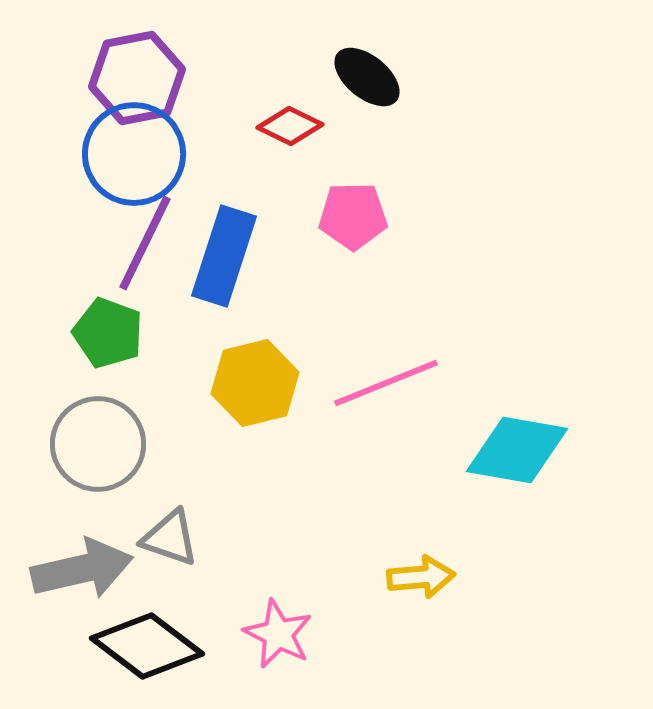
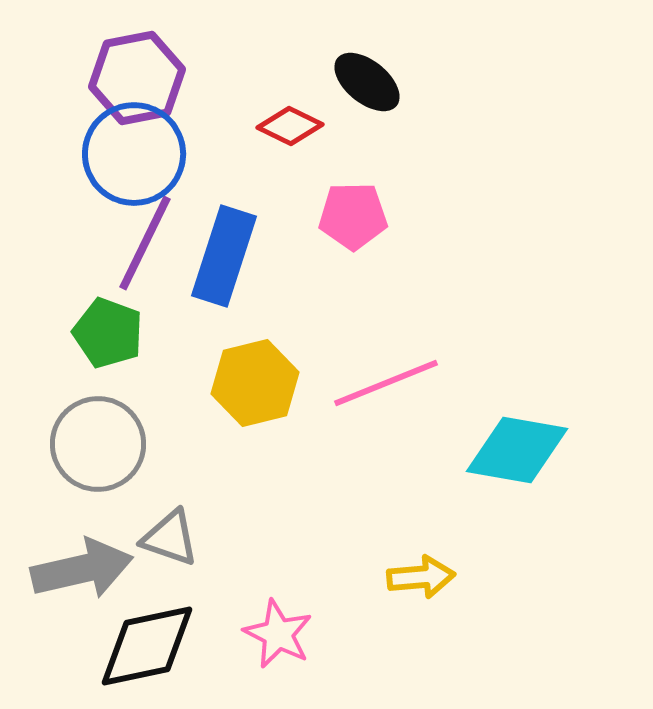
black ellipse: moved 5 px down
black diamond: rotated 49 degrees counterclockwise
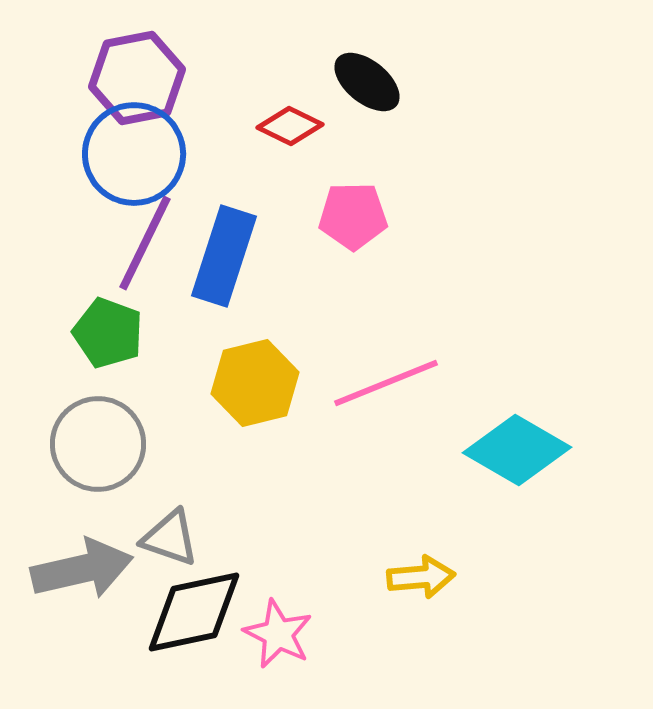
cyan diamond: rotated 20 degrees clockwise
black diamond: moved 47 px right, 34 px up
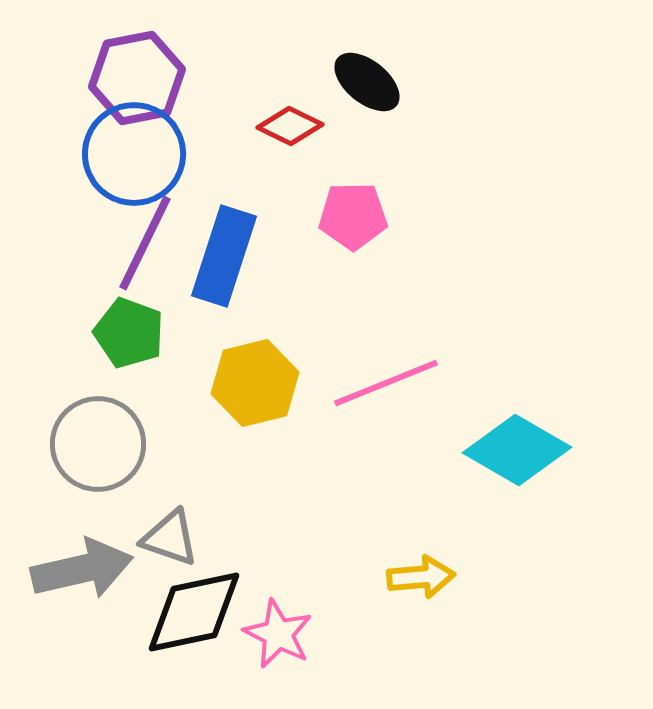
green pentagon: moved 21 px right
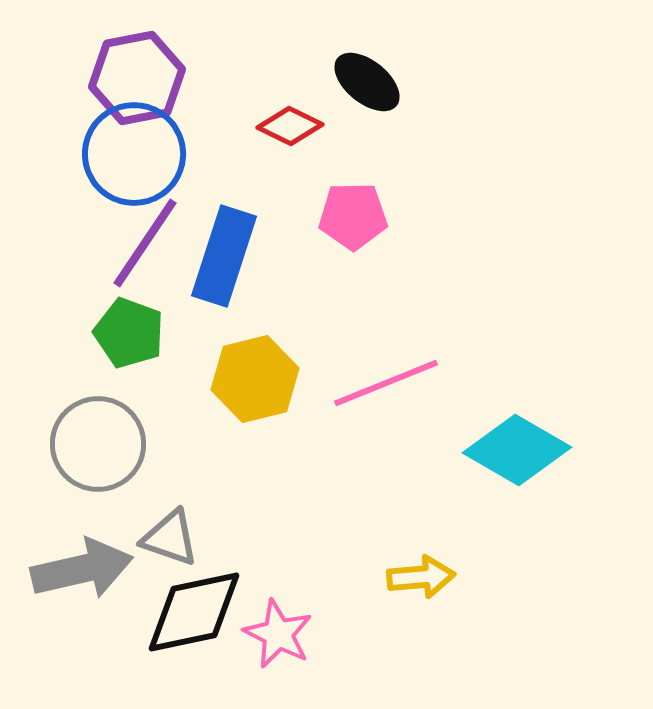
purple line: rotated 8 degrees clockwise
yellow hexagon: moved 4 px up
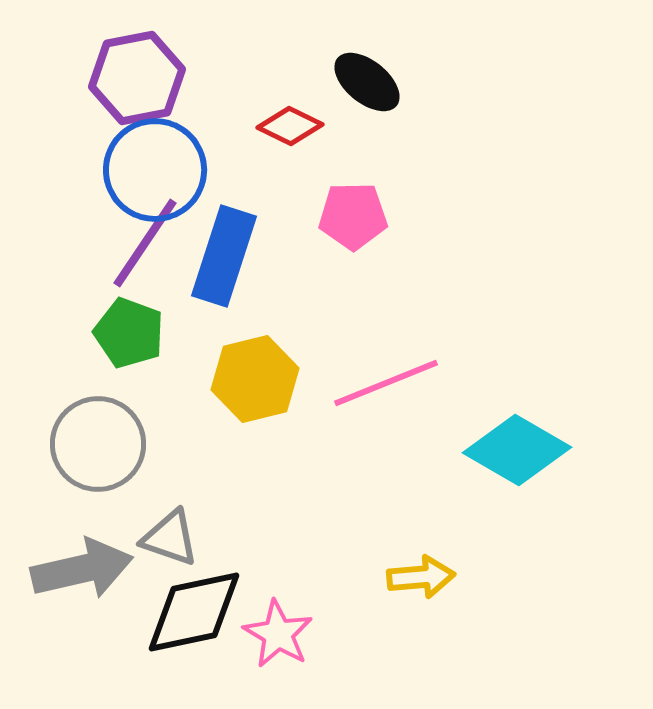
blue circle: moved 21 px right, 16 px down
pink star: rotated 4 degrees clockwise
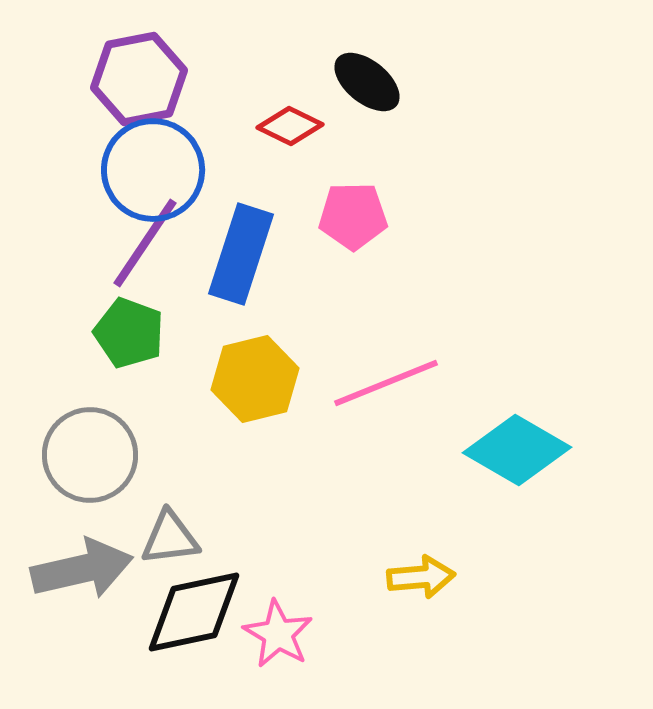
purple hexagon: moved 2 px right, 1 px down
blue circle: moved 2 px left
blue rectangle: moved 17 px right, 2 px up
gray circle: moved 8 px left, 11 px down
gray triangle: rotated 26 degrees counterclockwise
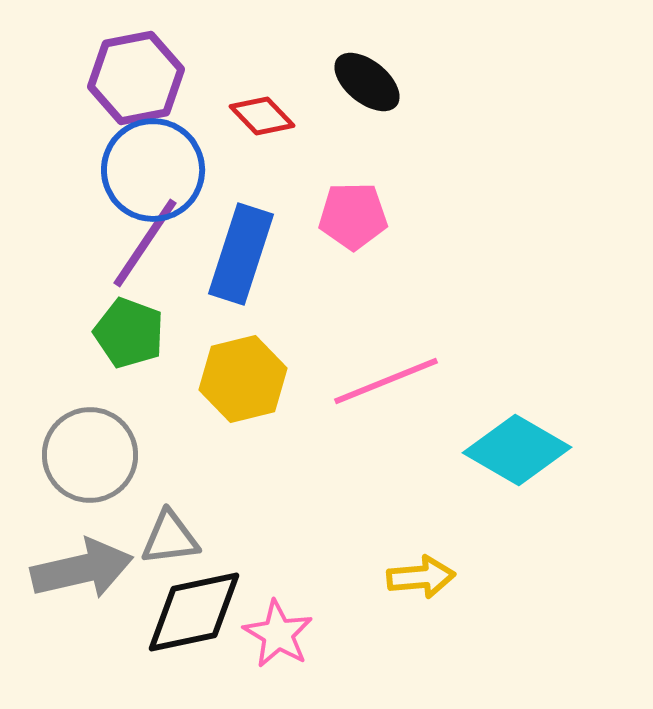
purple hexagon: moved 3 px left, 1 px up
red diamond: moved 28 px left, 10 px up; rotated 20 degrees clockwise
yellow hexagon: moved 12 px left
pink line: moved 2 px up
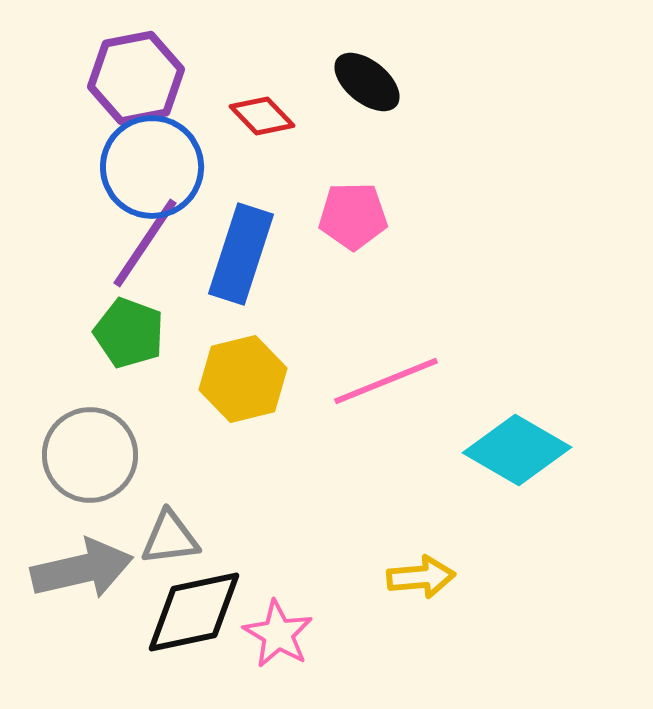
blue circle: moved 1 px left, 3 px up
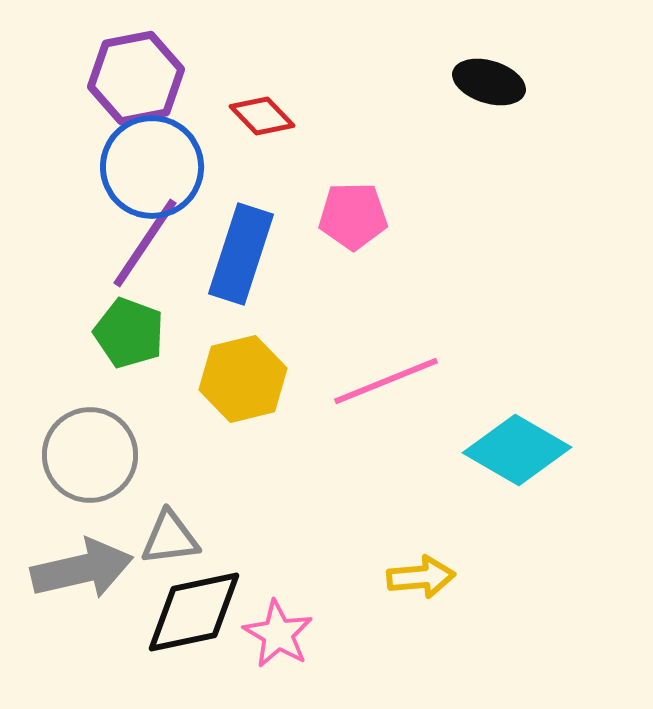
black ellipse: moved 122 px right; rotated 22 degrees counterclockwise
